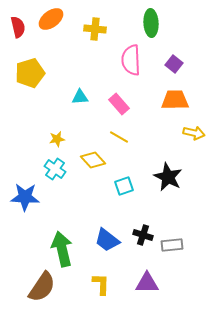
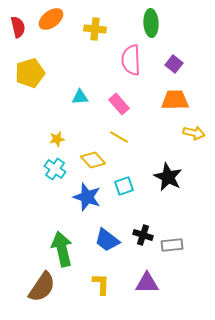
blue star: moved 62 px right; rotated 16 degrees clockwise
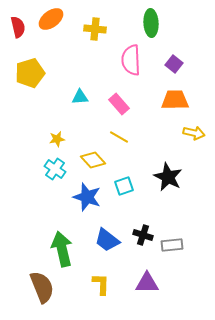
brown semicircle: rotated 56 degrees counterclockwise
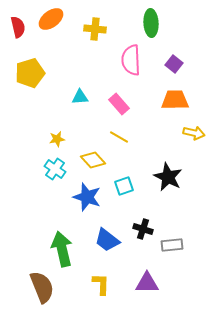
black cross: moved 6 px up
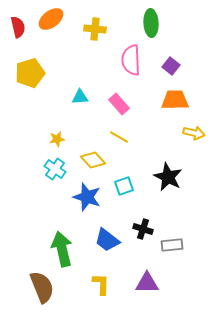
purple square: moved 3 px left, 2 px down
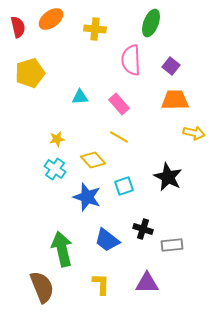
green ellipse: rotated 24 degrees clockwise
